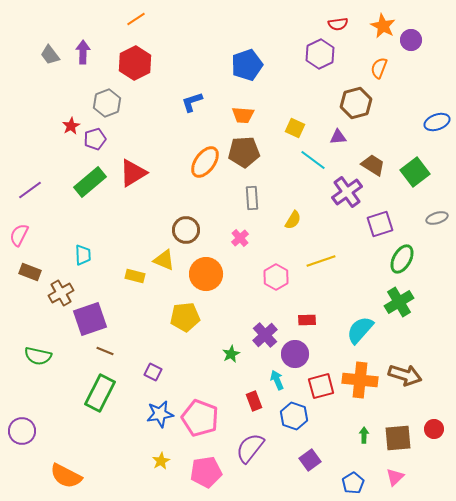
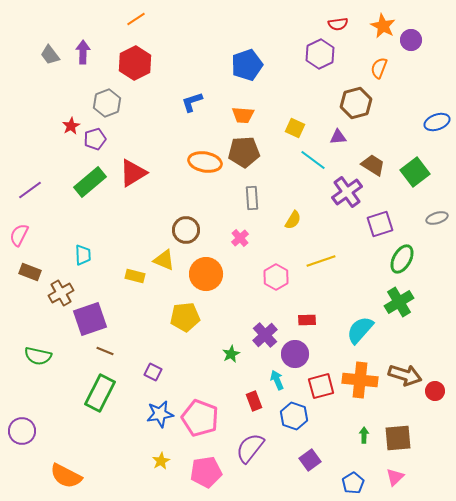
orange ellipse at (205, 162): rotated 64 degrees clockwise
red circle at (434, 429): moved 1 px right, 38 px up
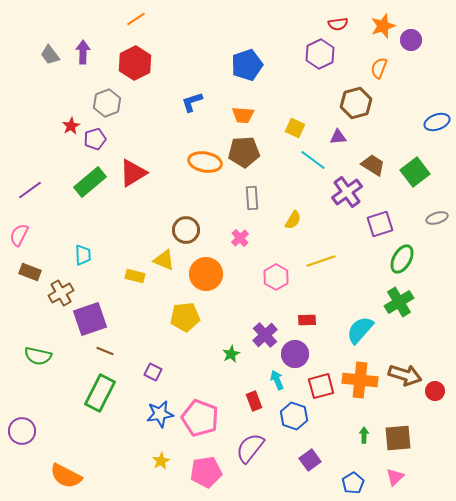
orange star at (383, 26): rotated 25 degrees clockwise
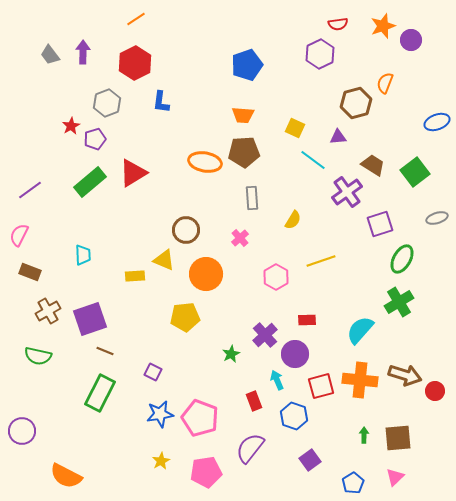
orange semicircle at (379, 68): moved 6 px right, 15 px down
blue L-shape at (192, 102): moved 31 px left; rotated 65 degrees counterclockwise
yellow rectangle at (135, 276): rotated 18 degrees counterclockwise
brown cross at (61, 293): moved 13 px left, 18 px down
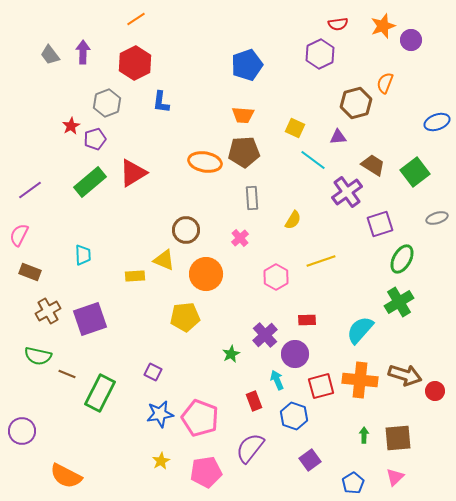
brown line at (105, 351): moved 38 px left, 23 px down
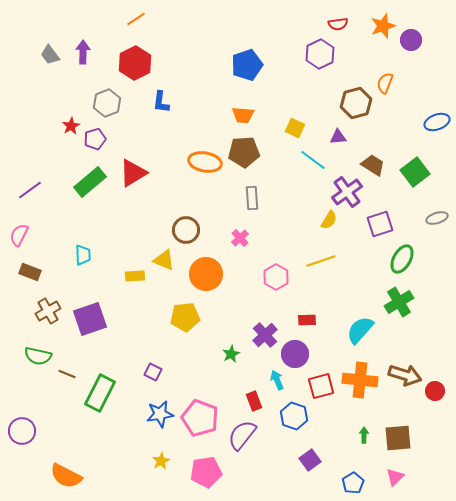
yellow semicircle at (293, 220): moved 36 px right
purple semicircle at (250, 448): moved 8 px left, 13 px up
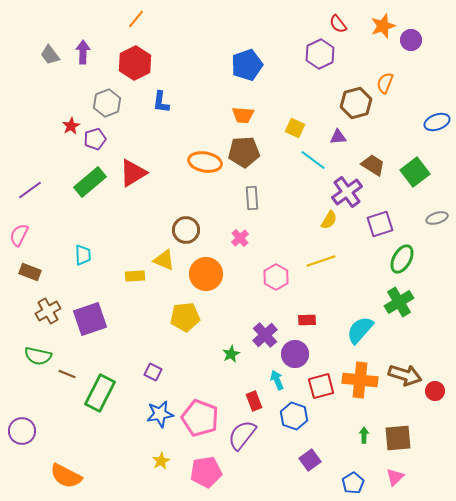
orange line at (136, 19): rotated 18 degrees counterclockwise
red semicircle at (338, 24): rotated 60 degrees clockwise
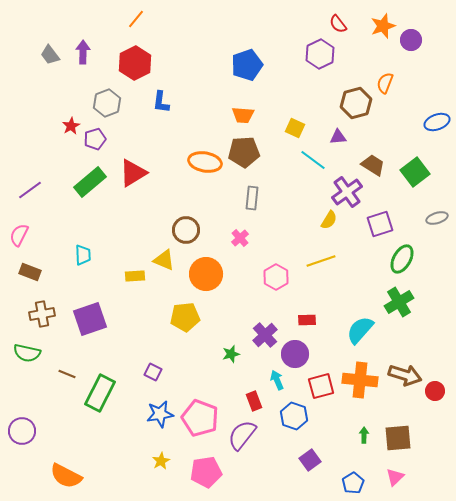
gray rectangle at (252, 198): rotated 10 degrees clockwise
brown cross at (48, 311): moved 6 px left, 3 px down; rotated 20 degrees clockwise
green star at (231, 354): rotated 12 degrees clockwise
green semicircle at (38, 356): moved 11 px left, 3 px up
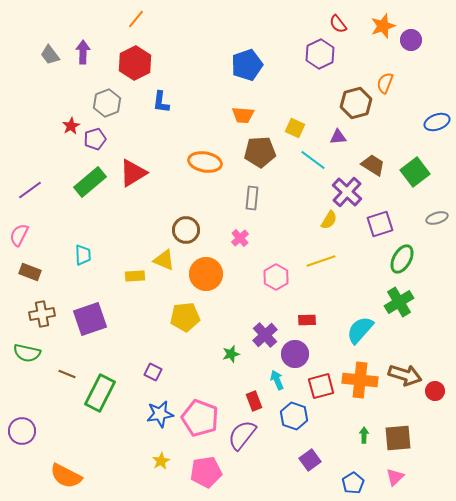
brown pentagon at (244, 152): moved 16 px right
purple cross at (347, 192): rotated 12 degrees counterclockwise
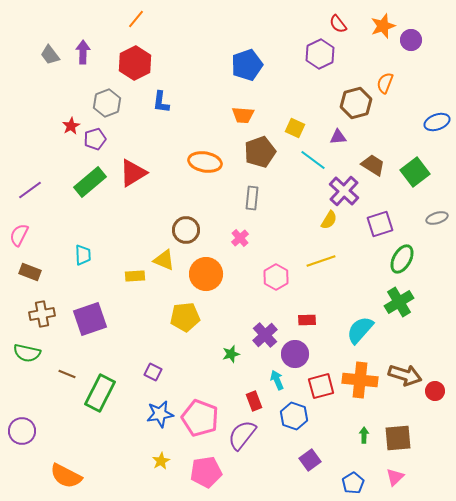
brown pentagon at (260, 152): rotated 16 degrees counterclockwise
purple cross at (347, 192): moved 3 px left, 1 px up
